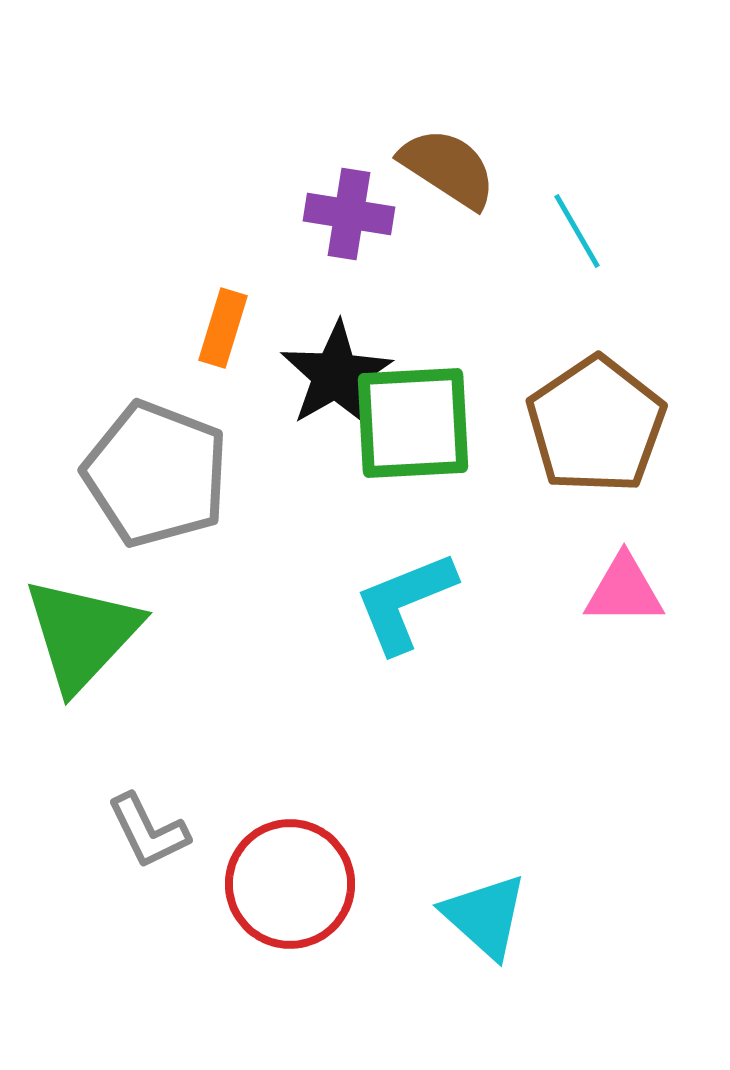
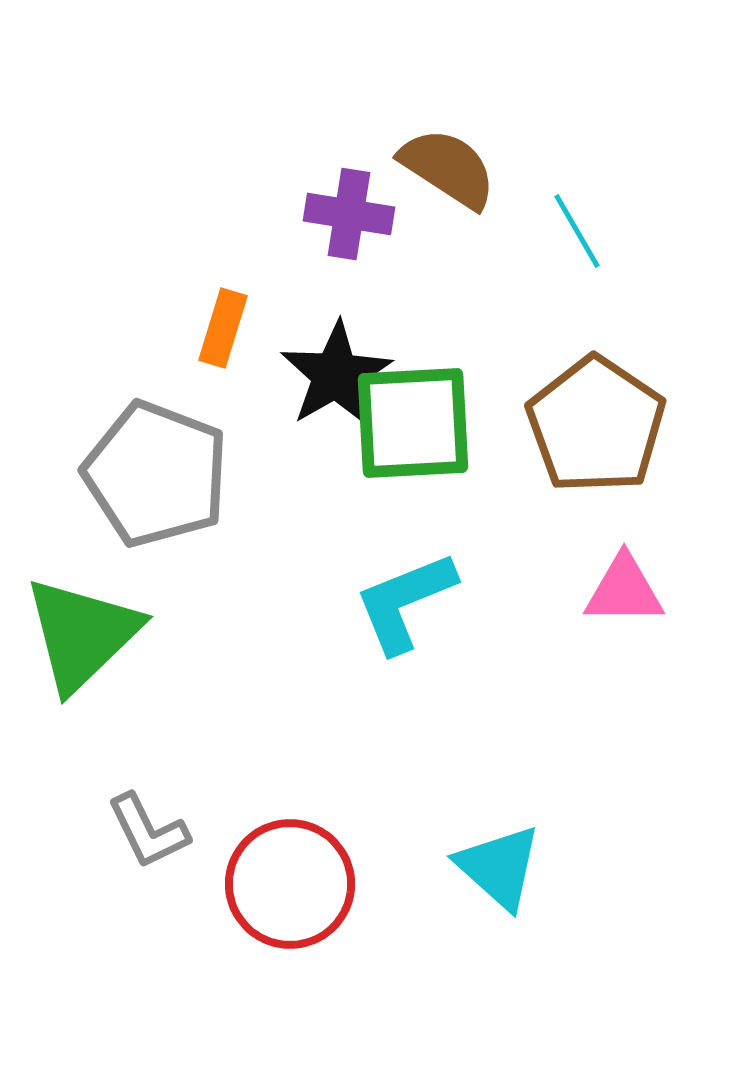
brown pentagon: rotated 4 degrees counterclockwise
green triangle: rotated 3 degrees clockwise
cyan triangle: moved 14 px right, 49 px up
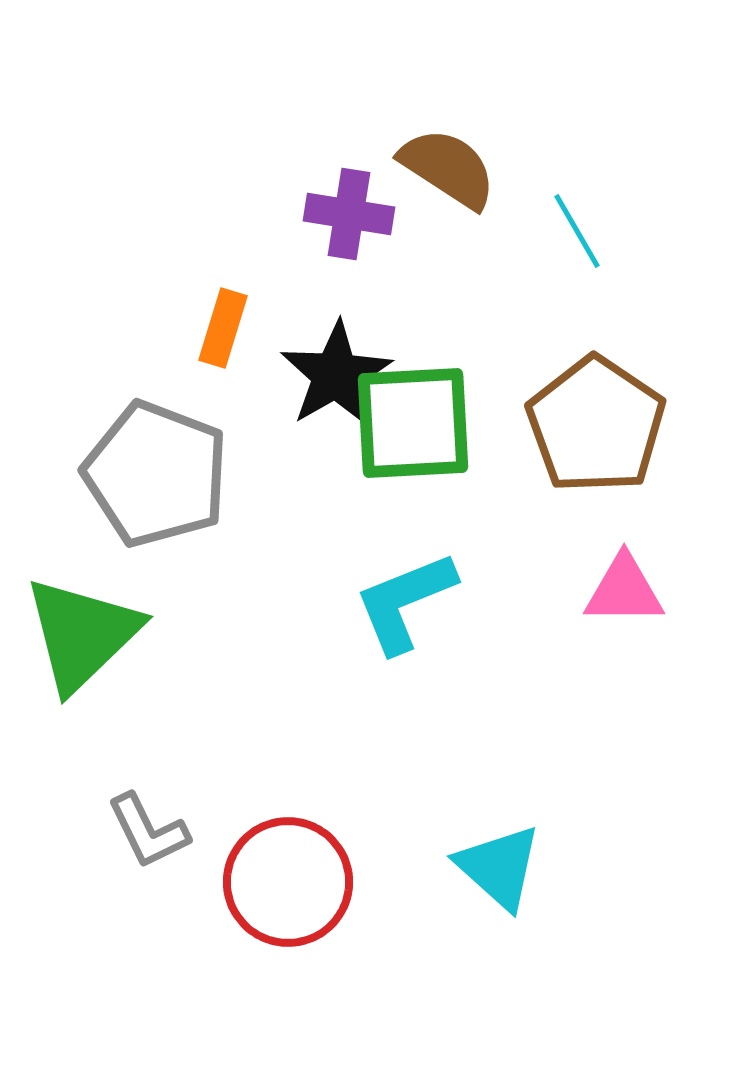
red circle: moved 2 px left, 2 px up
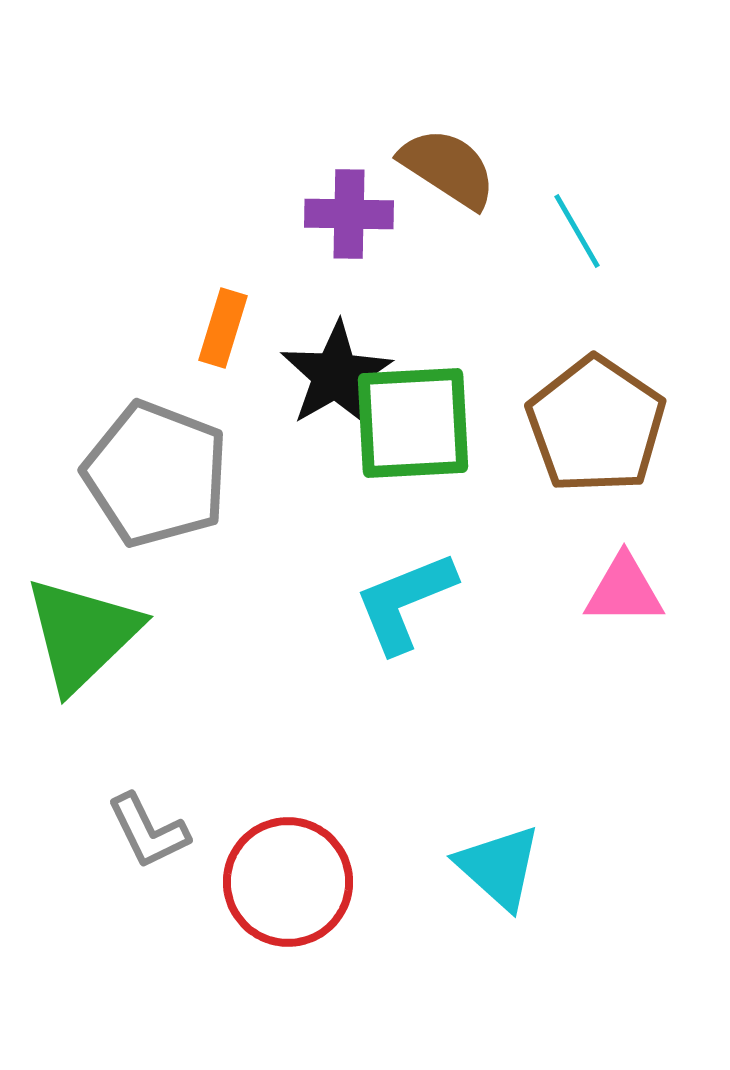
purple cross: rotated 8 degrees counterclockwise
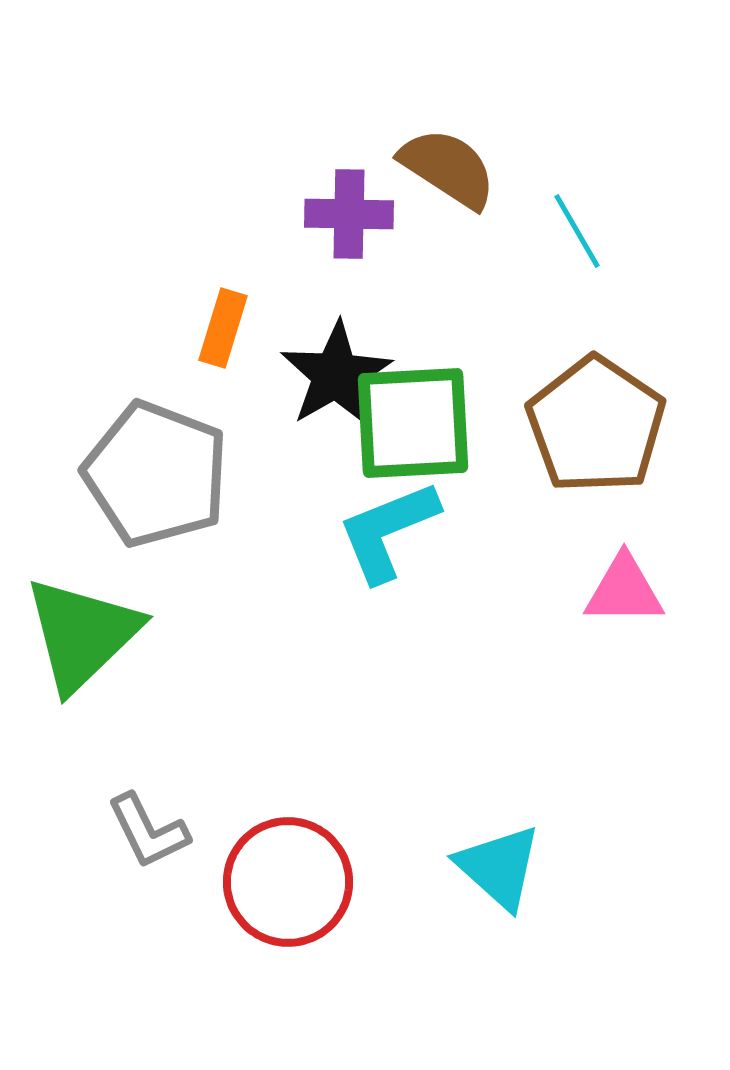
cyan L-shape: moved 17 px left, 71 px up
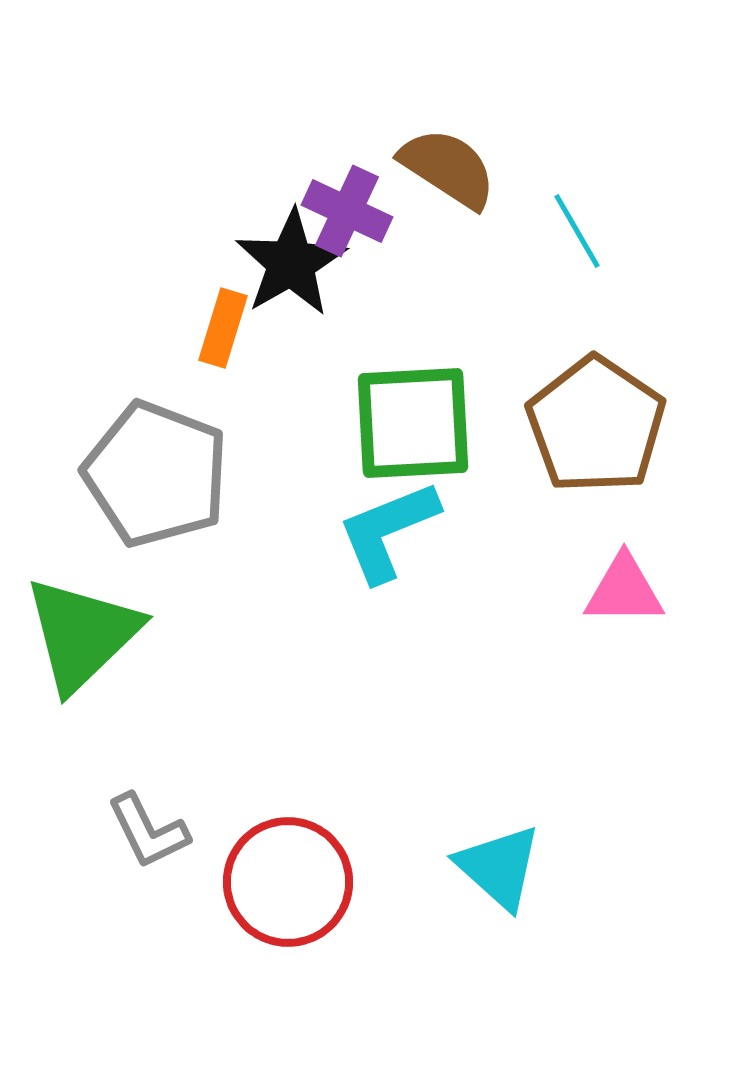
purple cross: moved 2 px left, 3 px up; rotated 24 degrees clockwise
black star: moved 45 px left, 112 px up
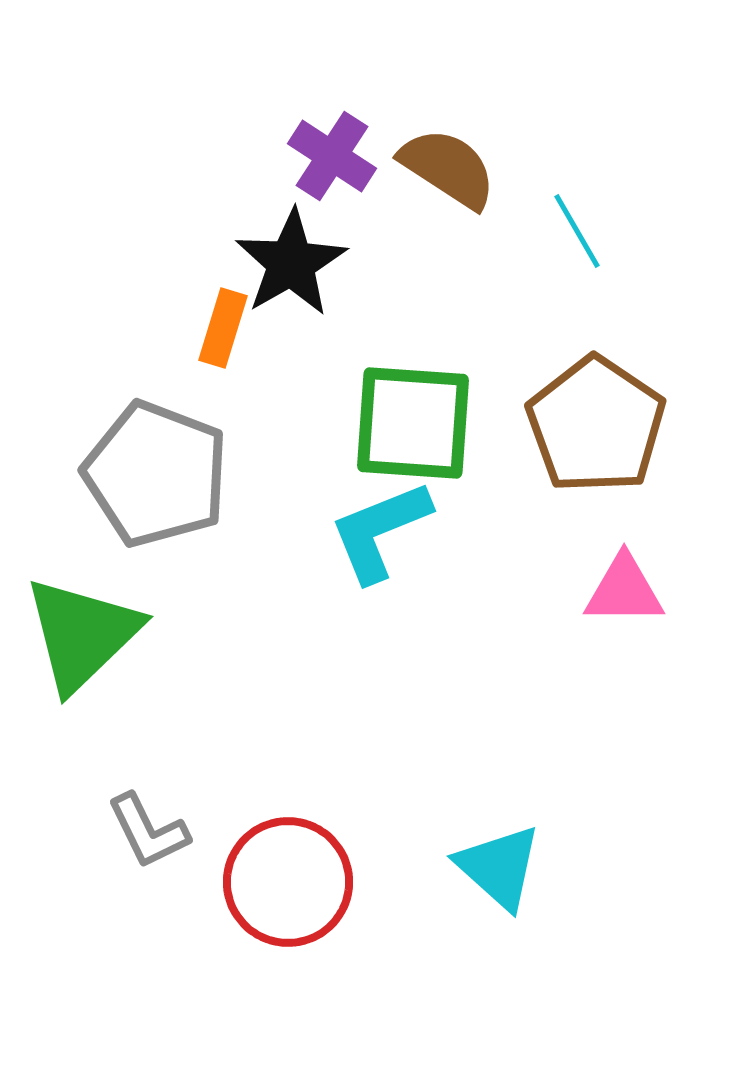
purple cross: moved 15 px left, 55 px up; rotated 8 degrees clockwise
green square: rotated 7 degrees clockwise
cyan L-shape: moved 8 px left
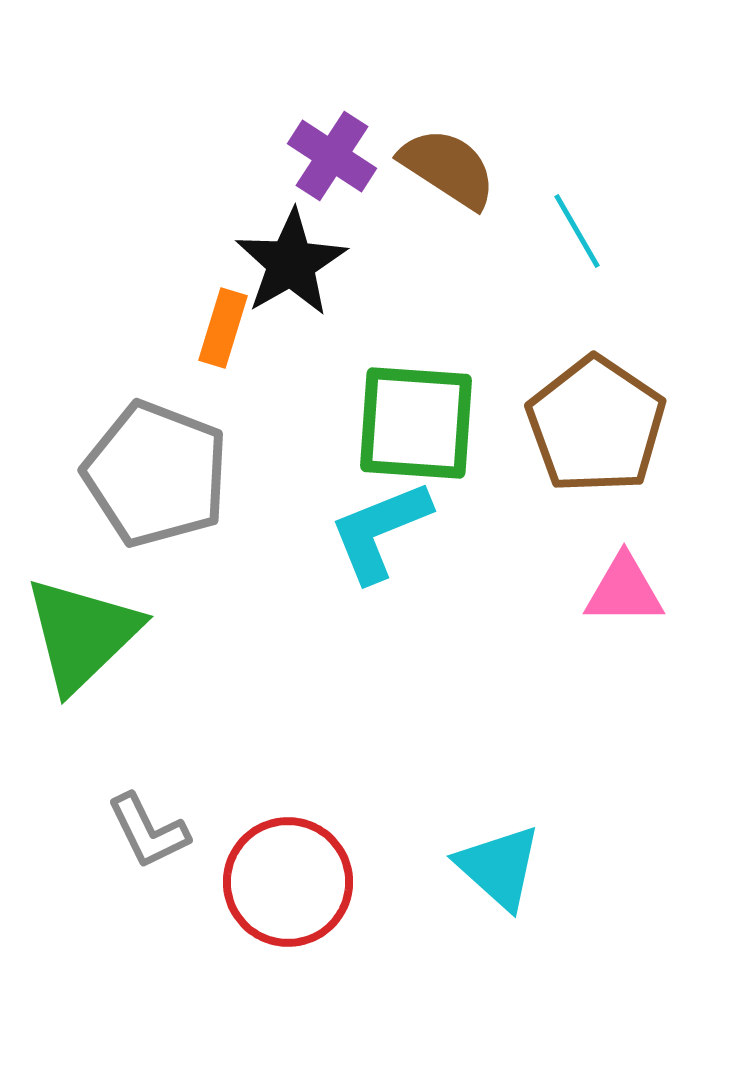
green square: moved 3 px right
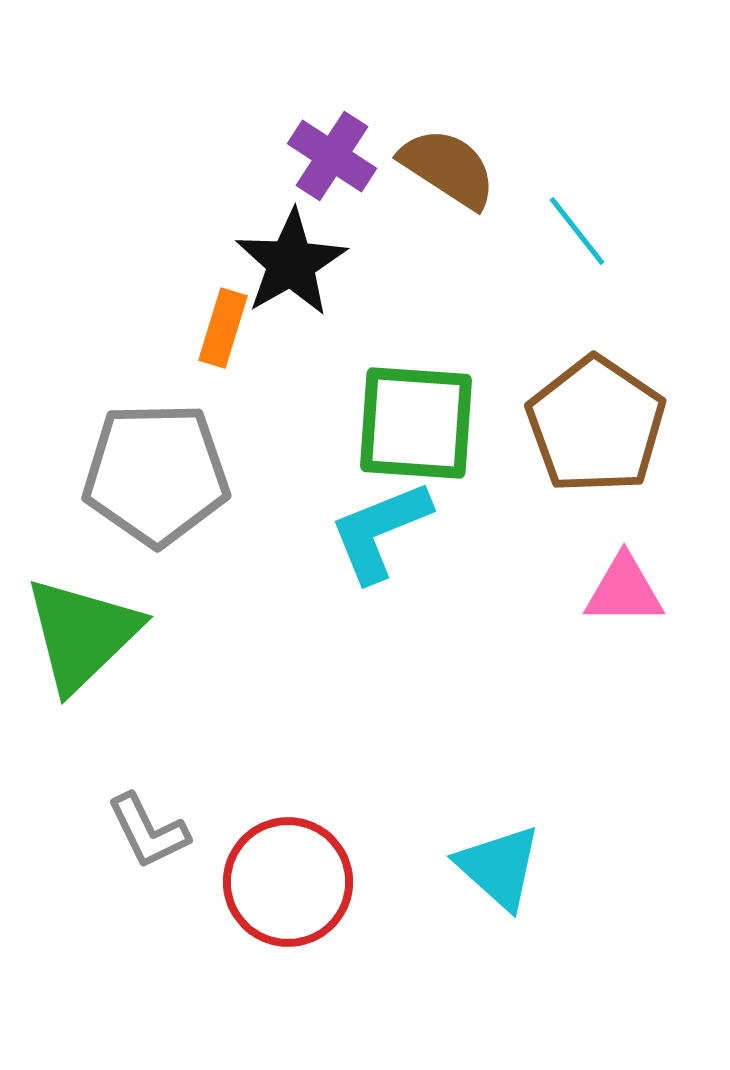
cyan line: rotated 8 degrees counterclockwise
gray pentagon: rotated 22 degrees counterclockwise
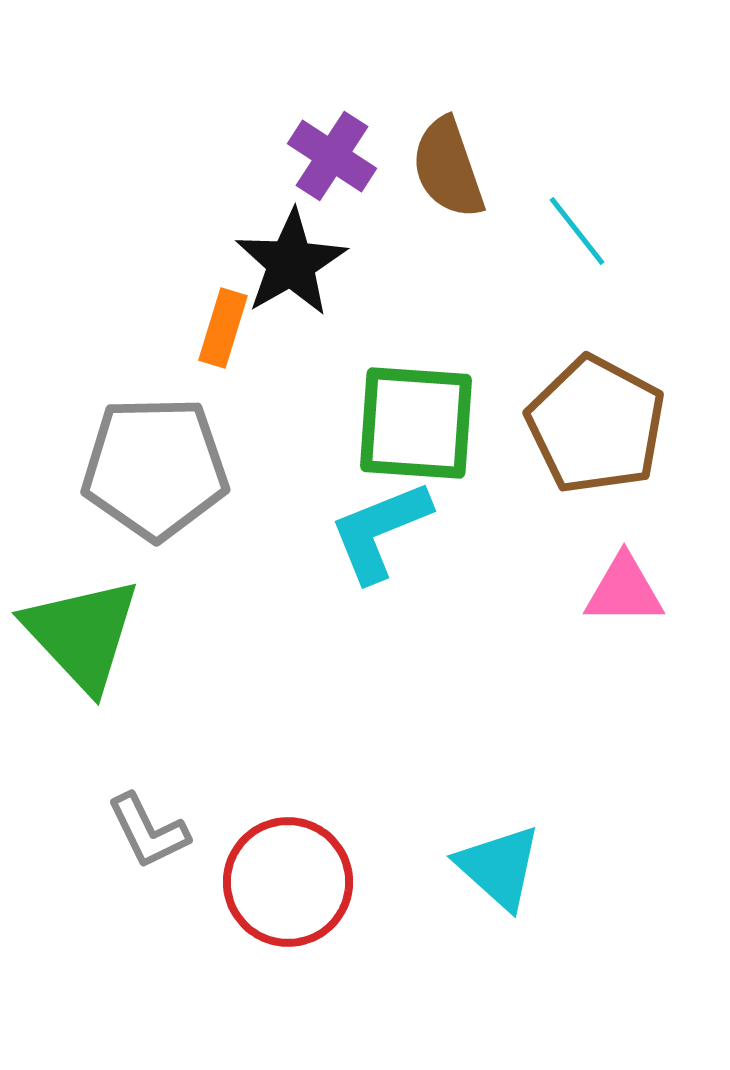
brown semicircle: rotated 142 degrees counterclockwise
brown pentagon: rotated 6 degrees counterclockwise
gray pentagon: moved 1 px left, 6 px up
green triangle: rotated 29 degrees counterclockwise
